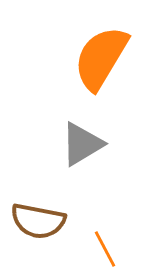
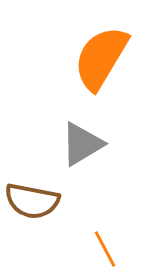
brown semicircle: moved 6 px left, 20 px up
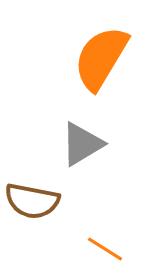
orange line: rotated 30 degrees counterclockwise
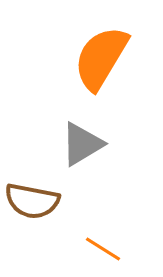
orange line: moved 2 px left
